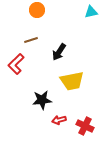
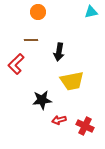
orange circle: moved 1 px right, 2 px down
brown line: rotated 16 degrees clockwise
black arrow: rotated 24 degrees counterclockwise
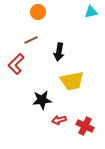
brown line: rotated 24 degrees counterclockwise
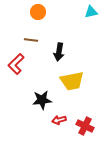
brown line: rotated 32 degrees clockwise
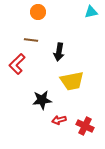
red L-shape: moved 1 px right
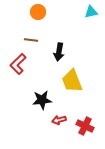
red L-shape: moved 1 px right
yellow trapezoid: rotated 80 degrees clockwise
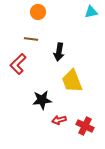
brown line: moved 1 px up
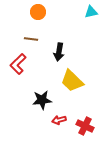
yellow trapezoid: rotated 25 degrees counterclockwise
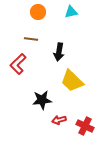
cyan triangle: moved 20 px left
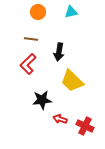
red L-shape: moved 10 px right
red arrow: moved 1 px right, 1 px up; rotated 32 degrees clockwise
